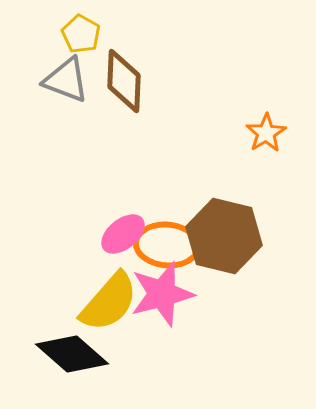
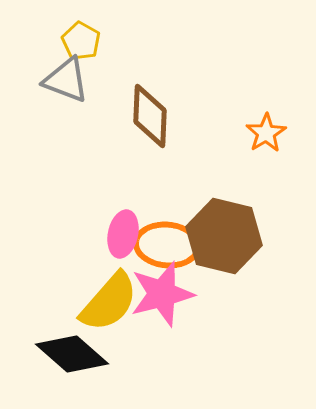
yellow pentagon: moved 7 px down
brown diamond: moved 26 px right, 35 px down
pink ellipse: rotated 39 degrees counterclockwise
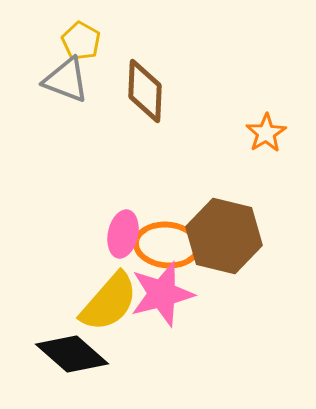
brown diamond: moved 5 px left, 25 px up
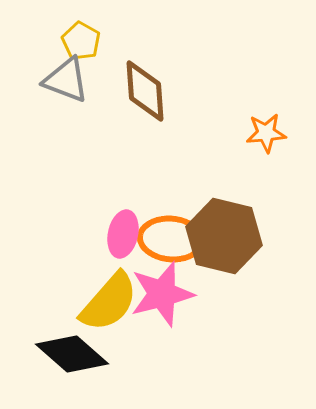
brown diamond: rotated 6 degrees counterclockwise
orange star: rotated 27 degrees clockwise
orange ellipse: moved 4 px right, 6 px up
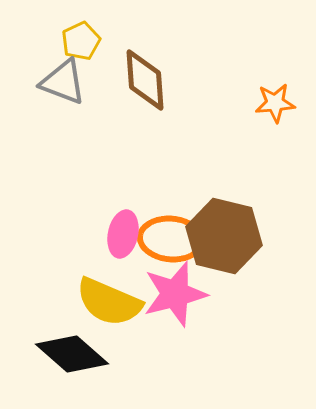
yellow pentagon: rotated 18 degrees clockwise
gray triangle: moved 3 px left, 2 px down
brown diamond: moved 11 px up
orange star: moved 9 px right, 30 px up
pink star: moved 13 px right
yellow semicircle: rotated 72 degrees clockwise
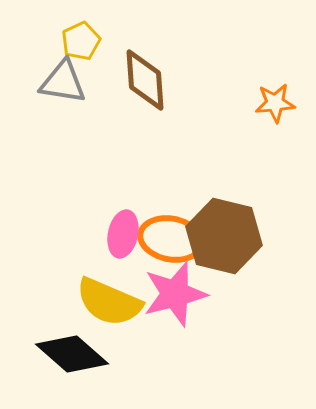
gray triangle: rotated 12 degrees counterclockwise
orange ellipse: rotated 6 degrees clockwise
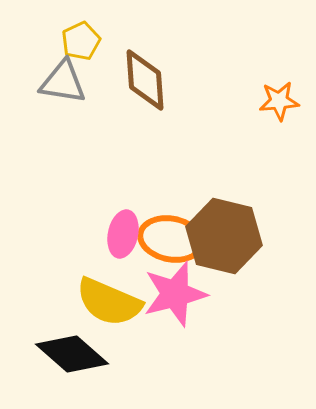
orange star: moved 4 px right, 2 px up
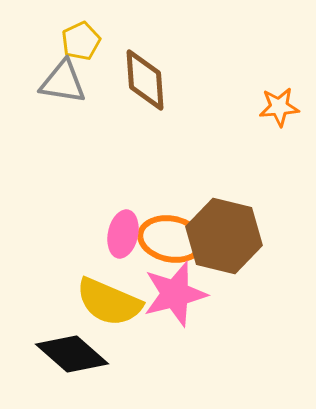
orange star: moved 6 px down
